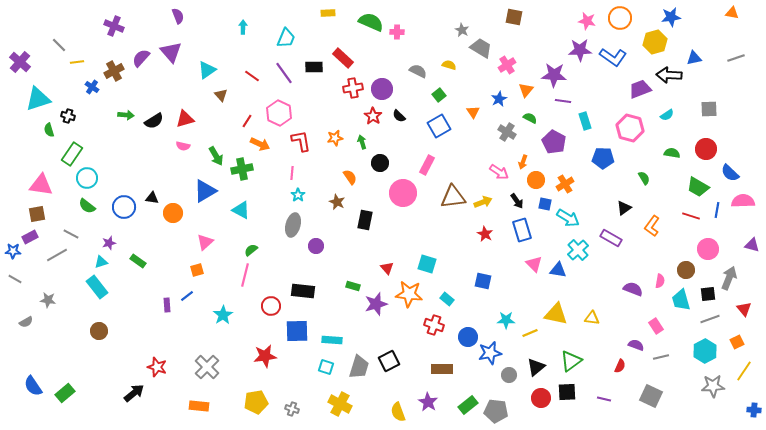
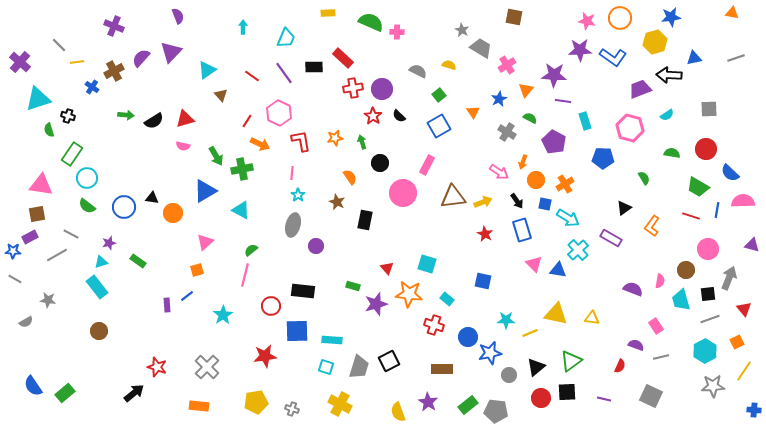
purple triangle at (171, 52): rotated 25 degrees clockwise
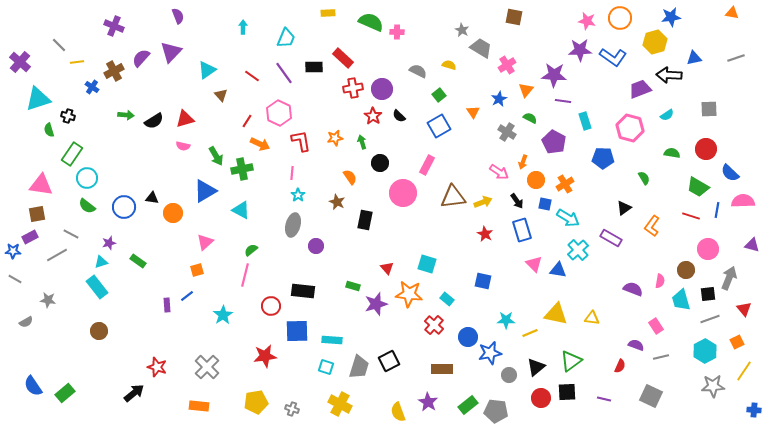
red cross at (434, 325): rotated 24 degrees clockwise
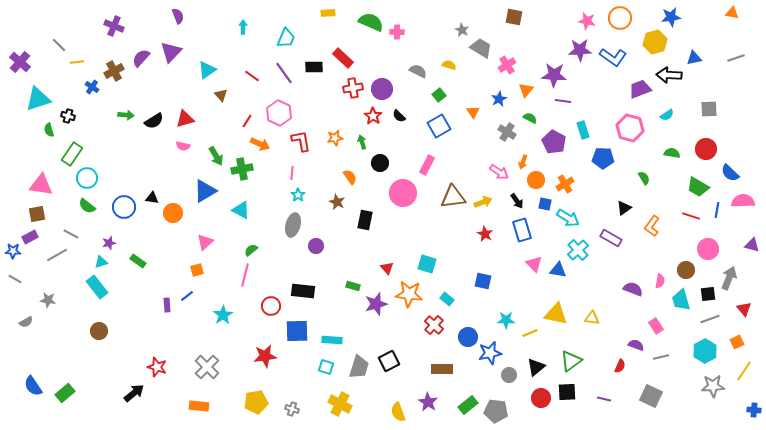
cyan rectangle at (585, 121): moved 2 px left, 9 px down
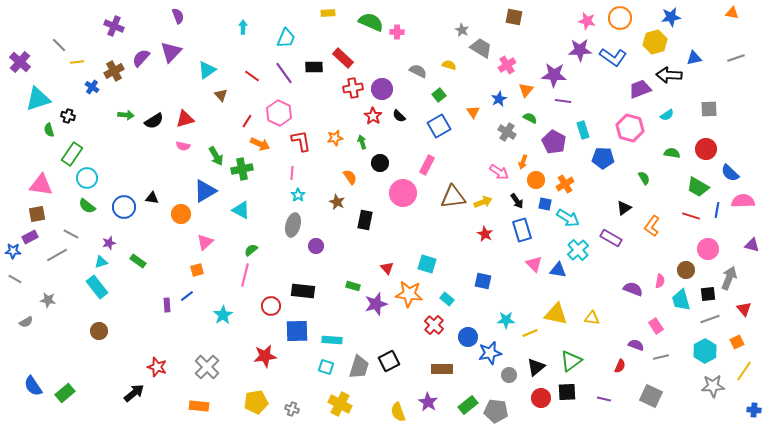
orange circle at (173, 213): moved 8 px right, 1 px down
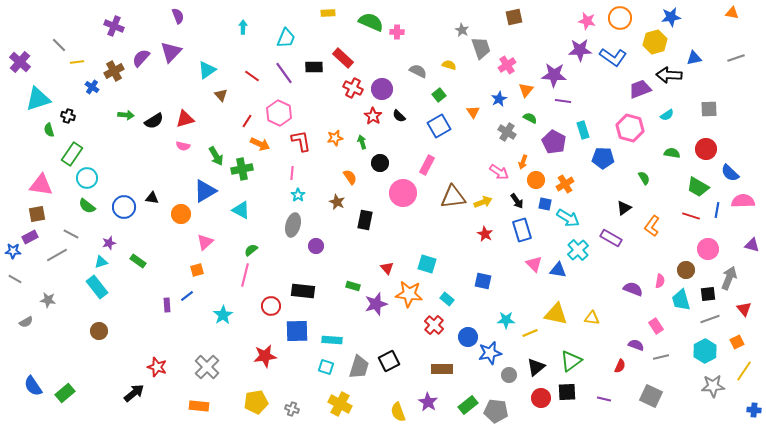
brown square at (514, 17): rotated 24 degrees counterclockwise
gray trapezoid at (481, 48): rotated 40 degrees clockwise
red cross at (353, 88): rotated 36 degrees clockwise
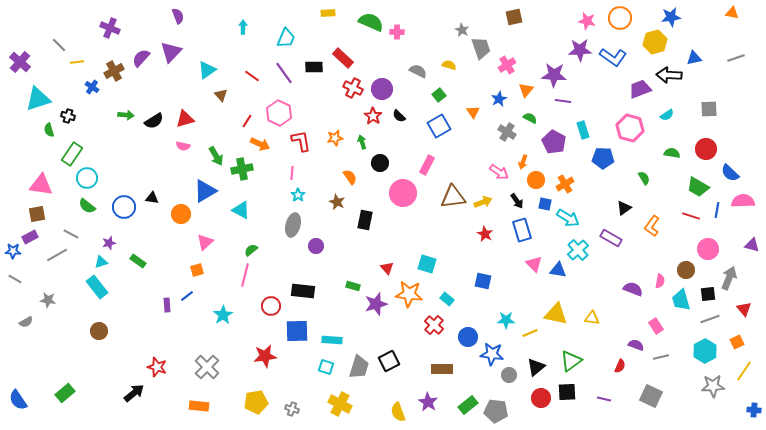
purple cross at (114, 26): moved 4 px left, 2 px down
blue star at (490, 353): moved 2 px right, 1 px down; rotated 20 degrees clockwise
blue semicircle at (33, 386): moved 15 px left, 14 px down
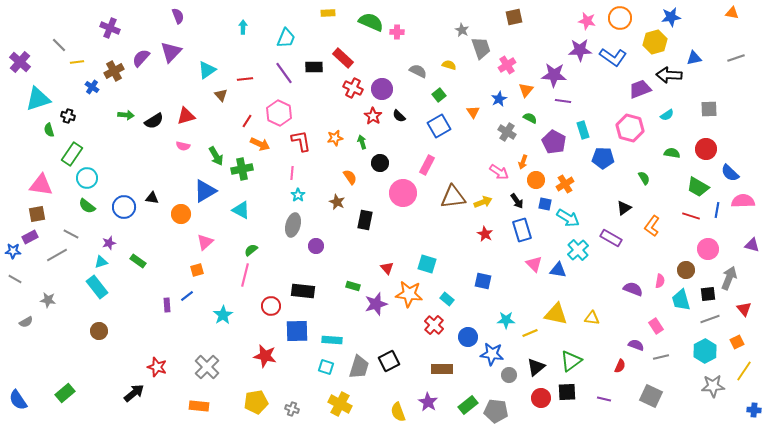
red line at (252, 76): moved 7 px left, 3 px down; rotated 42 degrees counterclockwise
red triangle at (185, 119): moved 1 px right, 3 px up
red star at (265, 356): rotated 20 degrees clockwise
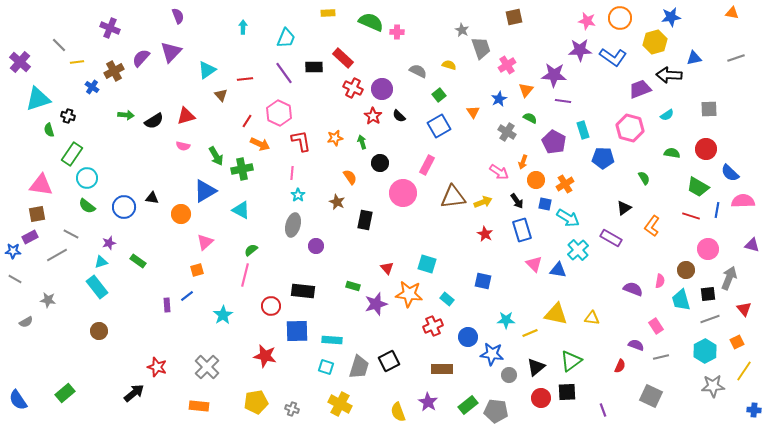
red cross at (434, 325): moved 1 px left, 1 px down; rotated 24 degrees clockwise
purple line at (604, 399): moved 1 px left, 11 px down; rotated 56 degrees clockwise
